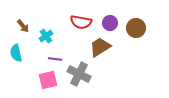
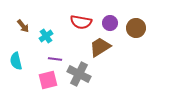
cyan semicircle: moved 8 px down
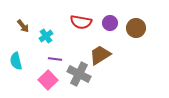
brown trapezoid: moved 8 px down
pink square: rotated 30 degrees counterclockwise
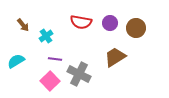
brown arrow: moved 1 px up
brown trapezoid: moved 15 px right, 2 px down
cyan semicircle: rotated 72 degrees clockwise
pink square: moved 2 px right, 1 px down
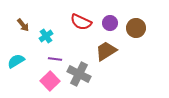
red semicircle: rotated 15 degrees clockwise
brown trapezoid: moved 9 px left, 6 px up
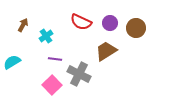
brown arrow: rotated 112 degrees counterclockwise
cyan semicircle: moved 4 px left, 1 px down
pink square: moved 2 px right, 4 px down
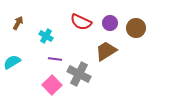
brown arrow: moved 5 px left, 2 px up
cyan cross: rotated 24 degrees counterclockwise
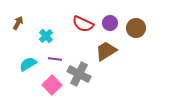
red semicircle: moved 2 px right, 2 px down
cyan cross: rotated 16 degrees clockwise
cyan semicircle: moved 16 px right, 2 px down
